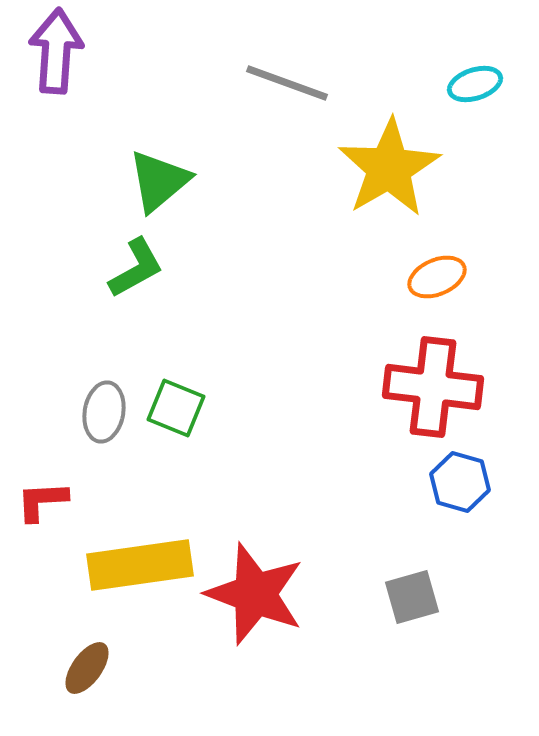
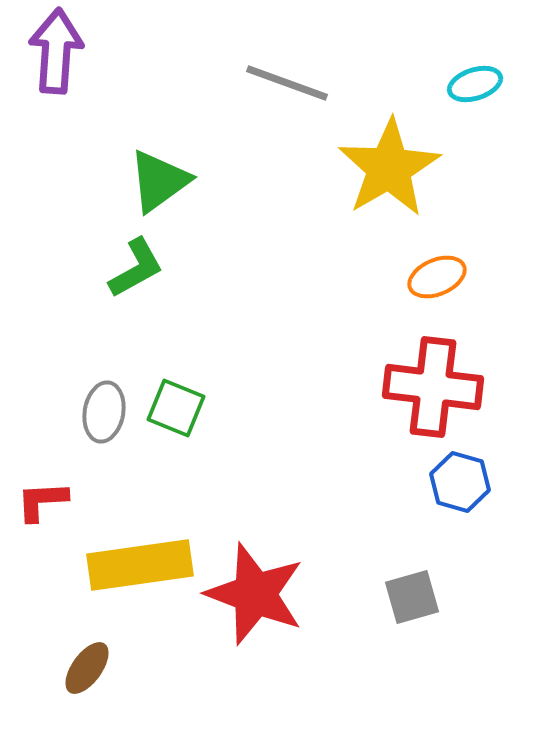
green triangle: rotated 4 degrees clockwise
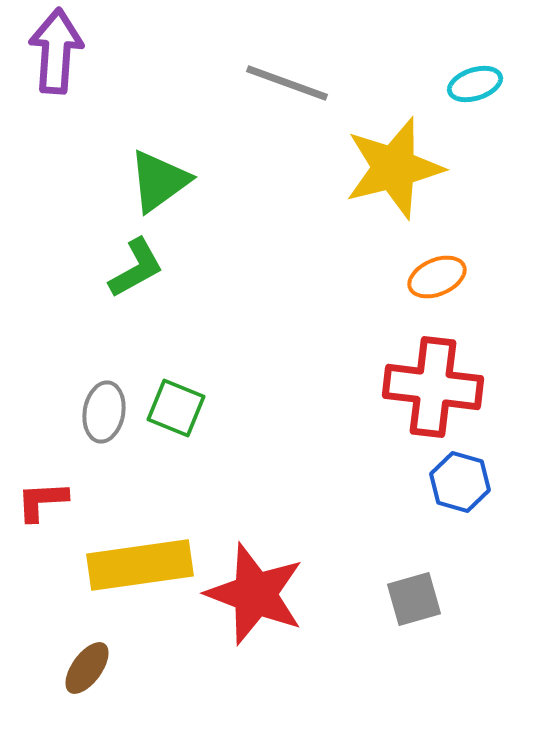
yellow star: moved 5 px right; rotated 16 degrees clockwise
gray square: moved 2 px right, 2 px down
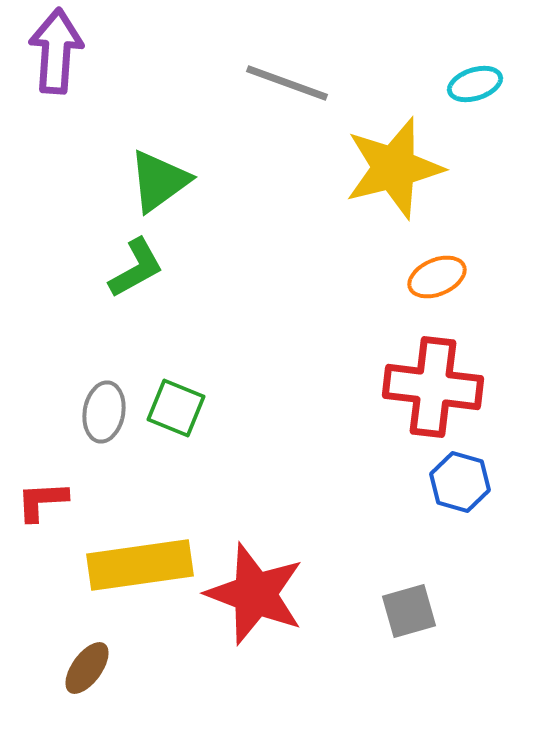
gray square: moved 5 px left, 12 px down
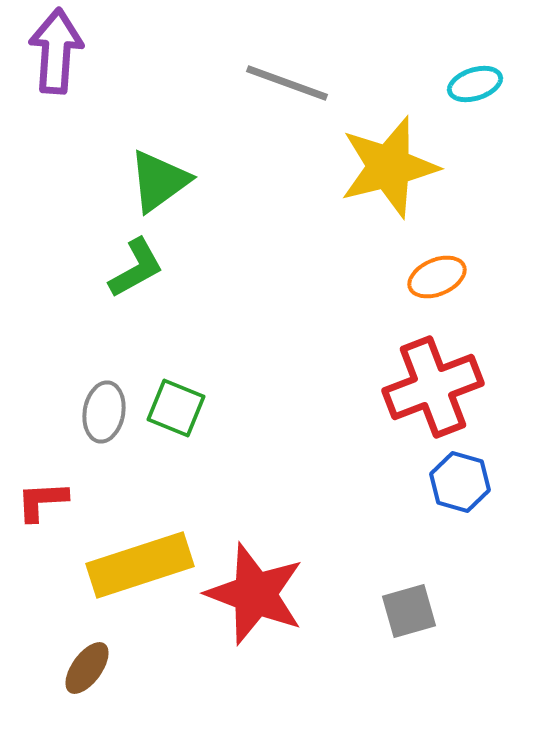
yellow star: moved 5 px left, 1 px up
red cross: rotated 28 degrees counterclockwise
yellow rectangle: rotated 10 degrees counterclockwise
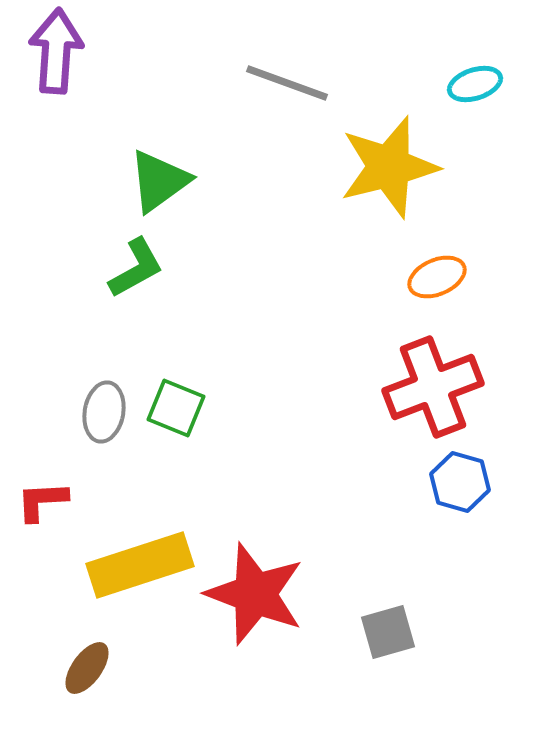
gray square: moved 21 px left, 21 px down
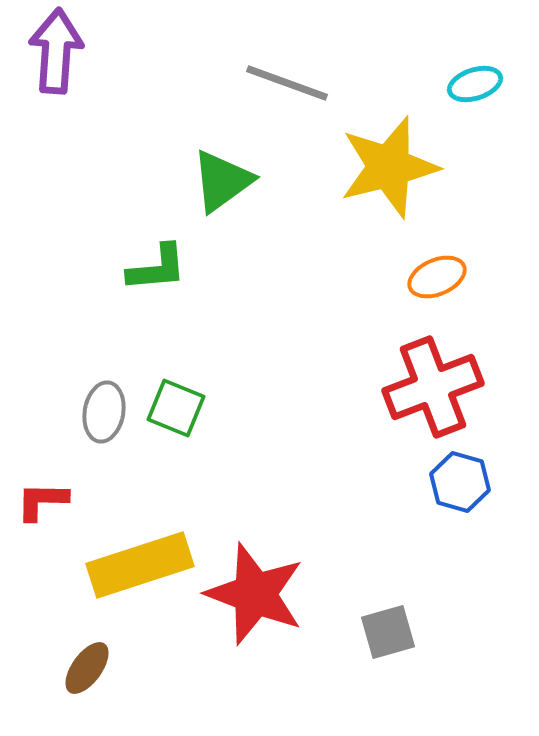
green triangle: moved 63 px right
green L-shape: moved 21 px right; rotated 24 degrees clockwise
red L-shape: rotated 4 degrees clockwise
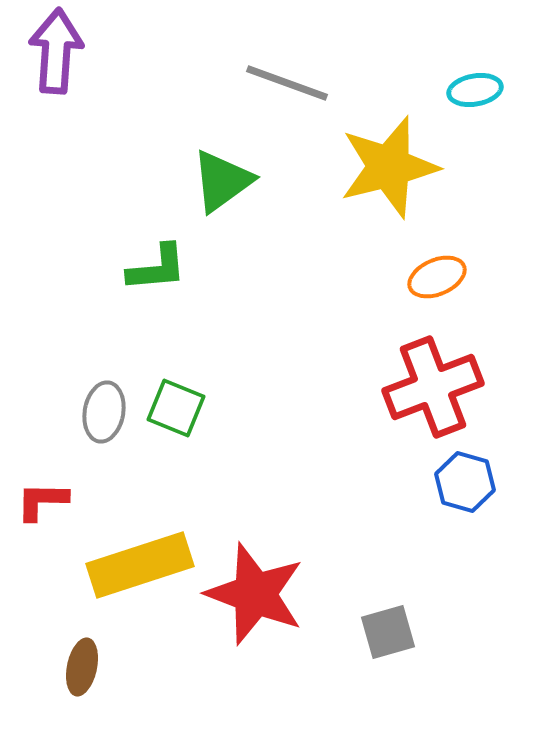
cyan ellipse: moved 6 px down; rotated 8 degrees clockwise
blue hexagon: moved 5 px right
brown ellipse: moved 5 px left, 1 px up; rotated 24 degrees counterclockwise
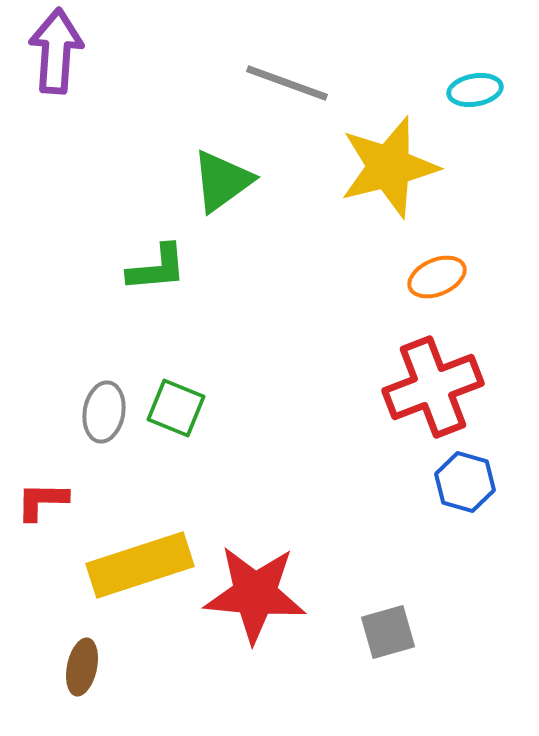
red star: rotated 16 degrees counterclockwise
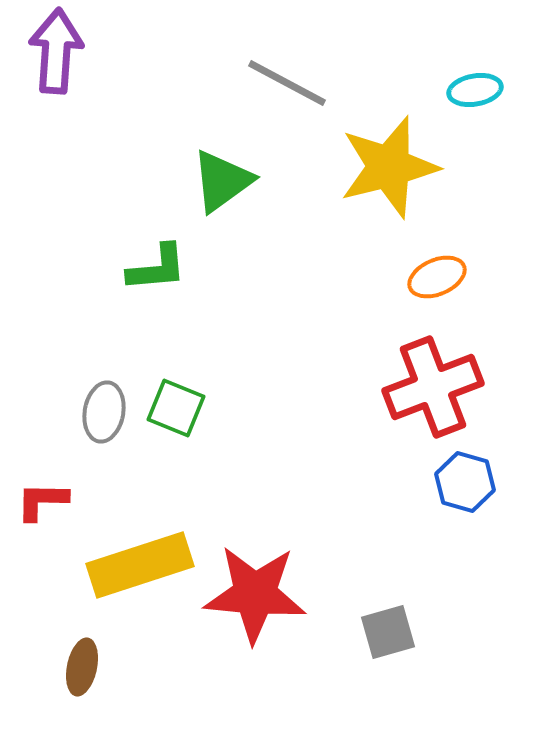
gray line: rotated 8 degrees clockwise
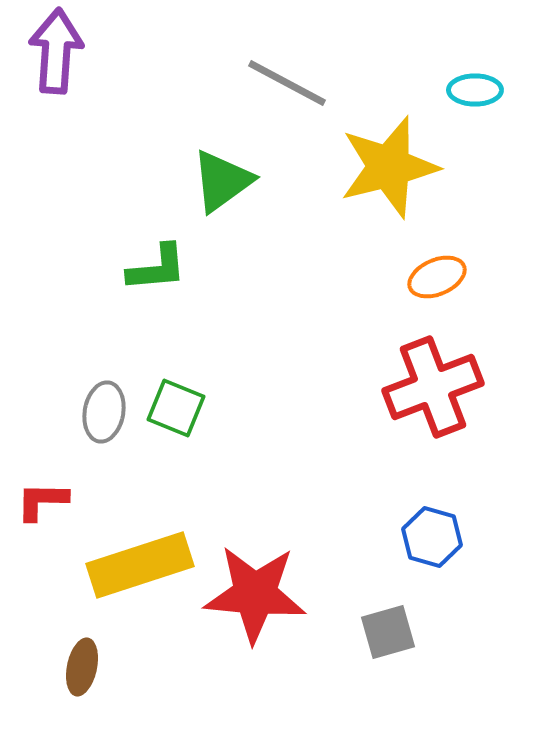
cyan ellipse: rotated 10 degrees clockwise
blue hexagon: moved 33 px left, 55 px down
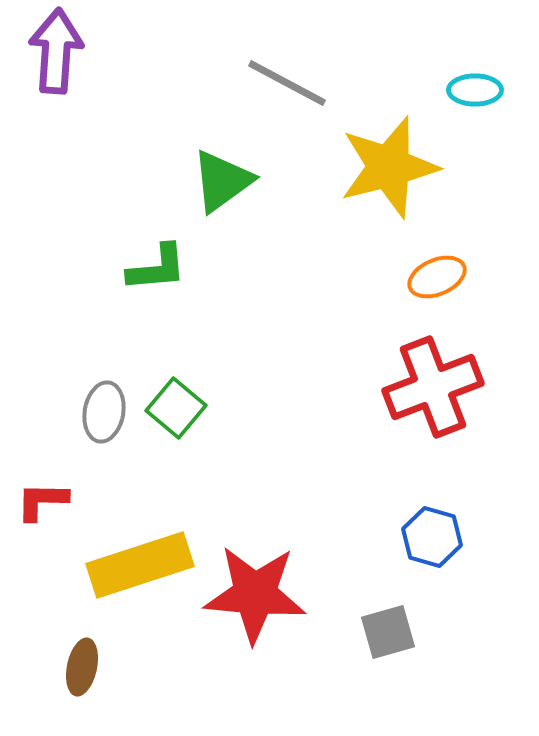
green square: rotated 18 degrees clockwise
